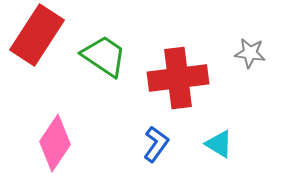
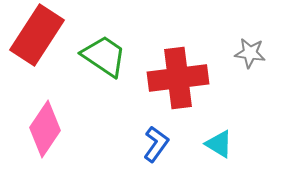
pink diamond: moved 10 px left, 14 px up
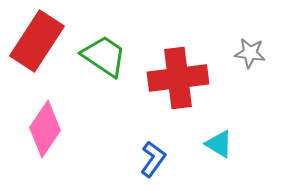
red rectangle: moved 6 px down
blue L-shape: moved 3 px left, 15 px down
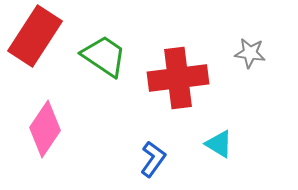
red rectangle: moved 2 px left, 5 px up
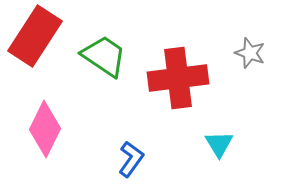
gray star: rotated 12 degrees clockwise
pink diamond: rotated 8 degrees counterclockwise
cyan triangle: rotated 28 degrees clockwise
blue L-shape: moved 22 px left
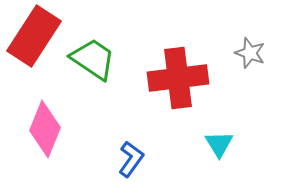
red rectangle: moved 1 px left
green trapezoid: moved 11 px left, 3 px down
pink diamond: rotated 4 degrees counterclockwise
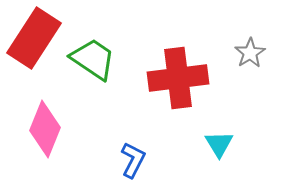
red rectangle: moved 2 px down
gray star: rotated 20 degrees clockwise
blue L-shape: moved 2 px right, 1 px down; rotated 9 degrees counterclockwise
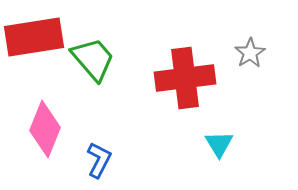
red rectangle: moved 1 px up; rotated 48 degrees clockwise
green trapezoid: rotated 15 degrees clockwise
red cross: moved 7 px right
blue L-shape: moved 34 px left
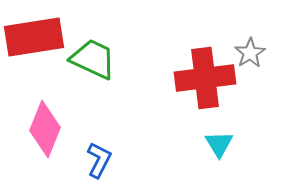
green trapezoid: rotated 24 degrees counterclockwise
red cross: moved 20 px right
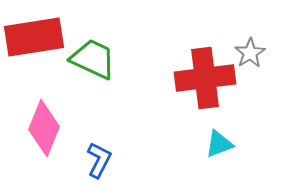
pink diamond: moved 1 px left, 1 px up
cyan triangle: rotated 40 degrees clockwise
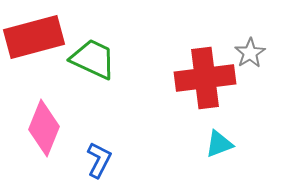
red rectangle: rotated 6 degrees counterclockwise
